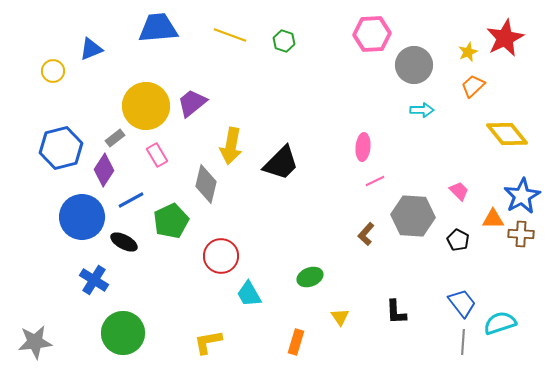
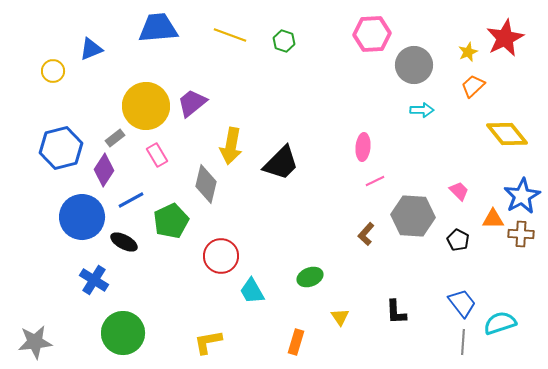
cyan trapezoid at (249, 294): moved 3 px right, 3 px up
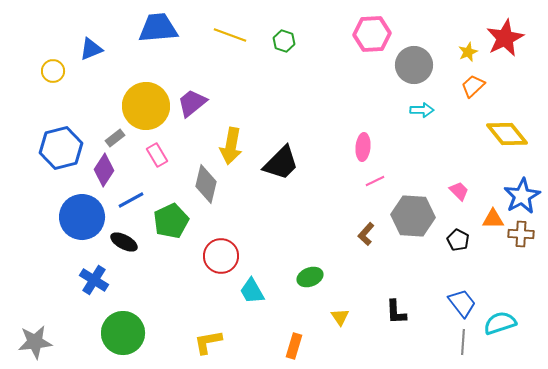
orange rectangle at (296, 342): moved 2 px left, 4 px down
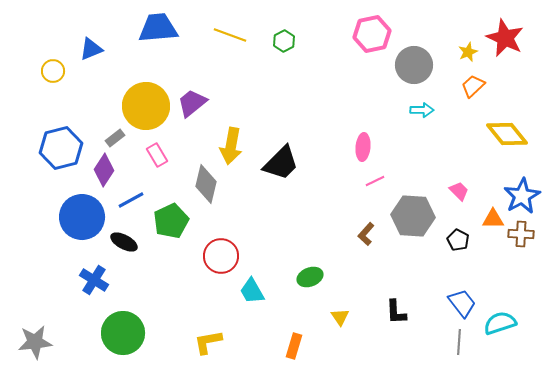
pink hexagon at (372, 34): rotated 9 degrees counterclockwise
red star at (505, 38): rotated 21 degrees counterclockwise
green hexagon at (284, 41): rotated 15 degrees clockwise
gray line at (463, 342): moved 4 px left
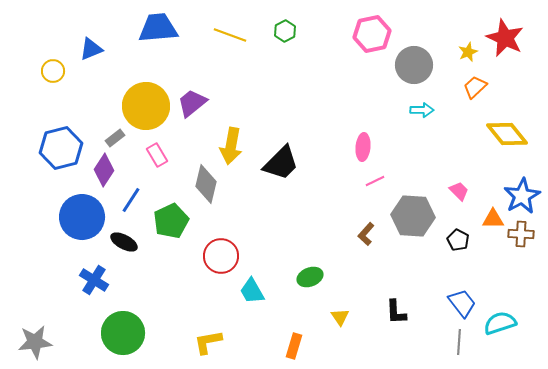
green hexagon at (284, 41): moved 1 px right, 10 px up
orange trapezoid at (473, 86): moved 2 px right, 1 px down
blue line at (131, 200): rotated 28 degrees counterclockwise
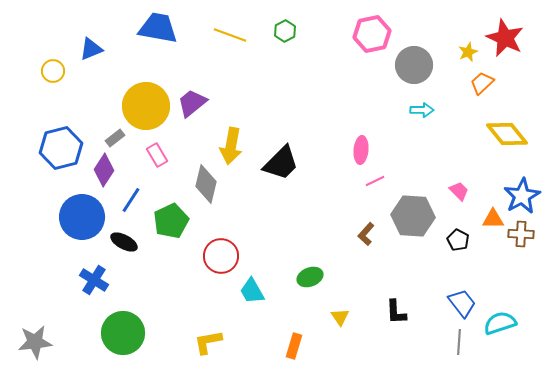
blue trapezoid at (158, 28): rotated 15 degrees clockwise
orange trapezoid at (475, 87): moved 7 px right, 4 px up
pink ellipse at (363, 147): moved 2 px left, 3 px down
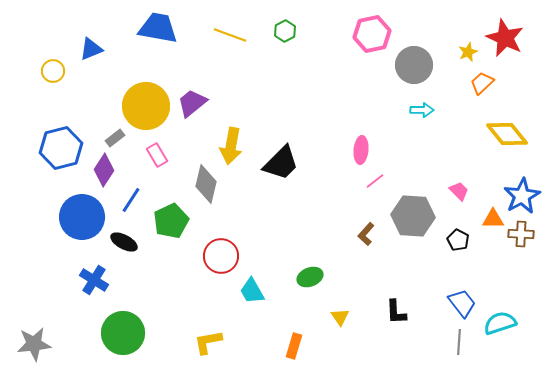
pink line at (375, 181): rotated 12 degrees counterclockwise
gray star at (35, 342): moved 1 px left, 2 px down
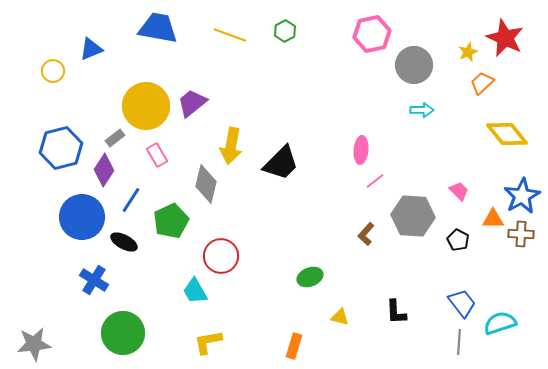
cyan trapezoid at (252, 291): moved 57 px left
yellow triangle at (340, 317): rotated 42 degrees counterclockwise
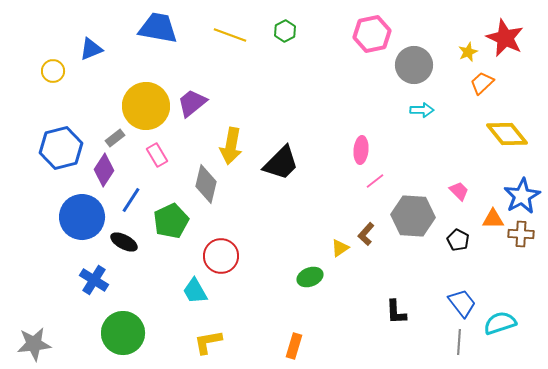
yellow triangle at (340, 317): moved 69 px up; rotated 48 degrees counterclockwise
